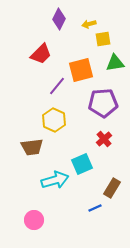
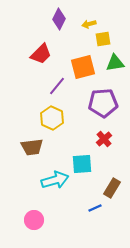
orange square: moved 2 px right, 3 px up
yellow hexagon: moved 2 px left, 2 px up
cyan square: rotated 20 degrees clockwise
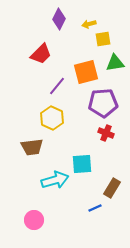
orange square: moved 3 px right, 5 px down
red cross: moved 2 px right, 6 px up; rotated 28 degrees counterclockwise
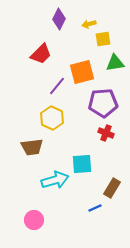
orange square: moved 4 px left
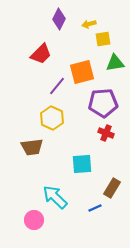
cyan arrow: moved 17 px down; rotated 120 degrees counterclockwise
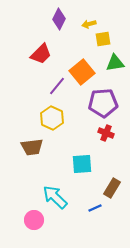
orange square: rotated 25 degrees counterclockwise
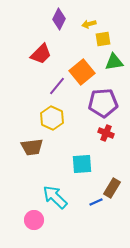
green triangle: moved 1 px left, 1 px up
blue line: moved 1 px right, 6 px up
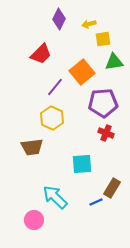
purple line: moved 2 px left, 1 px down
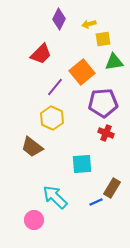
brown trapezoid: rotated 45 degrees clockwise
